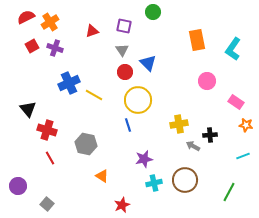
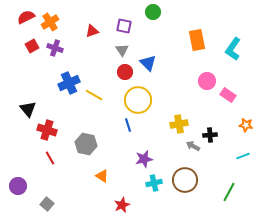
pink rectangle: moved 8 px left, 7 px up
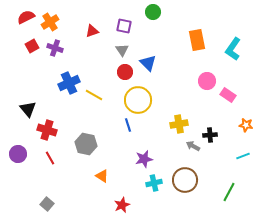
purple circle: moved 32 px up
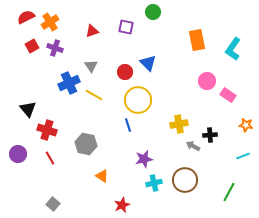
purple square: moved 2 px right, 1 px down
gray triangle: moved 31 px left, 16 px down
gray square: moved 6 px right
